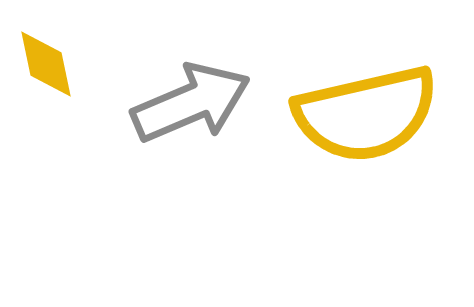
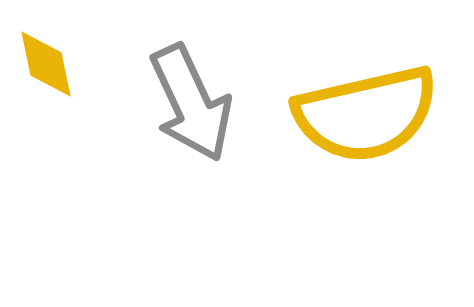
gray arrow: rotated 88 degrees clockwise
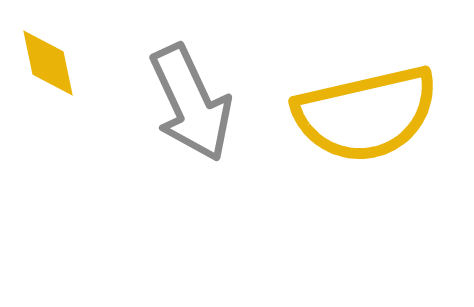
yellow diamond: moved 2 px right, 1 px up
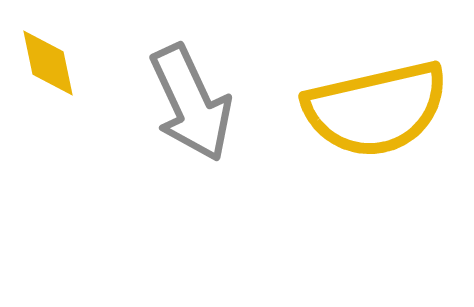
yellow semicircle: moved 10 px right, 5 px up
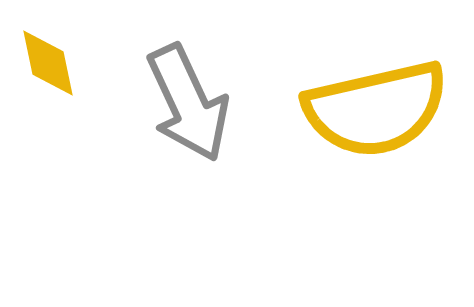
gray arrow: moved 3 px left
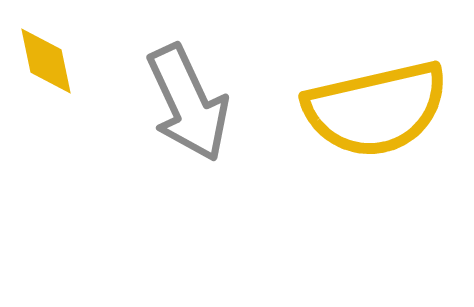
yellow diamond: moved 2 px left, 2 px up
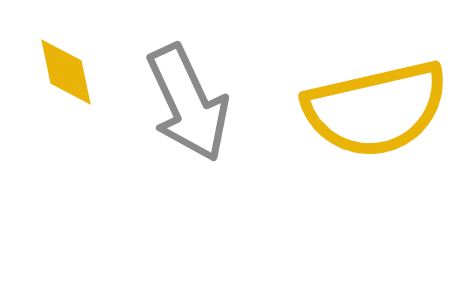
yellow diamond: moved 20 px right, 11 px down
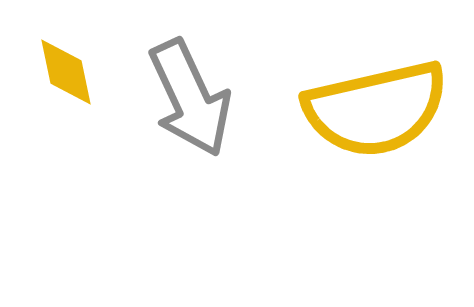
gray arrow: moved 2 px right, 5 px up
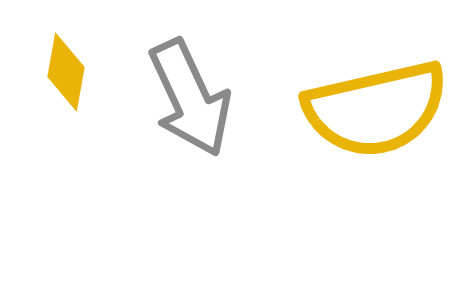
yellow diamond: rotated 22 degrees clockwise
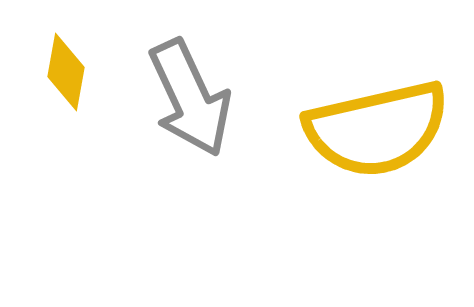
yellow semicircle: moved 1 px right, 20 px down
